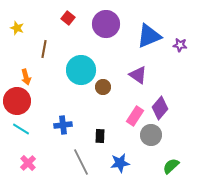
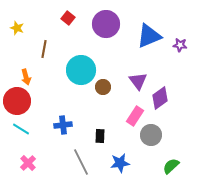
purple triangle: moved 6 px down; rotated 18 degrees clockwise
purple diamond: moved 10 px up; rotated 15 degrees clockwise
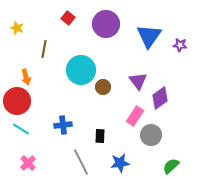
blue triangle: rotated 32 degrees counterclockwise
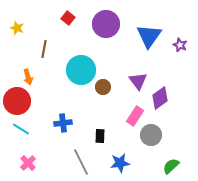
purple star: rotated 16 degrees clockwise
orange arrow: moved 2 px right
blue cross: moved 2 px up
